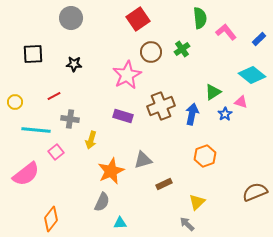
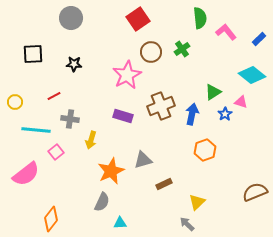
orange hexagon: moved 6 px up
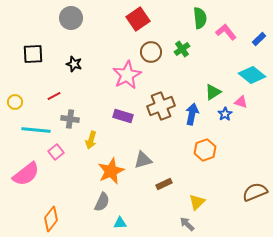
black star: rotated 14 degrees clockwise
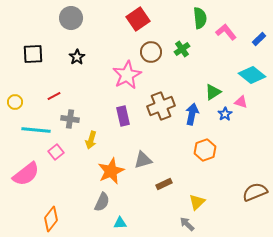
black star: moved 3 px right, 7 px up; rotated 21 degrees clockwise
purple rectangle: rotated 60 degrees clockwise
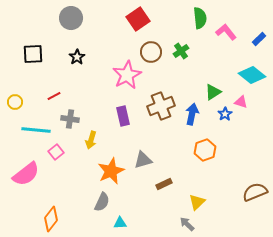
green cross: moved 1 px left, 2 px down
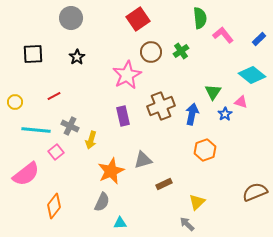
pink L-shape: moved 3 px left, 3 px down
green triangle: rotated 24 degrees counterclockwise
gray cross: moved 7 px down; rotated 18 degrees clockwise
orange diamond: moved 3 px right, 13 px up
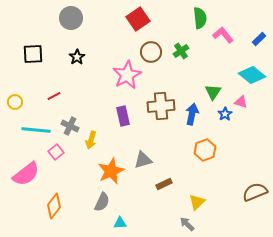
brown cross: rotated 16 degrees clockwise
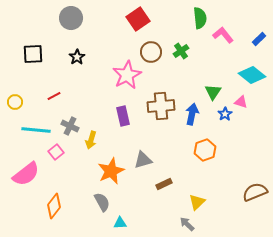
gray semicircle: rotated 54 degrees counterclockwise
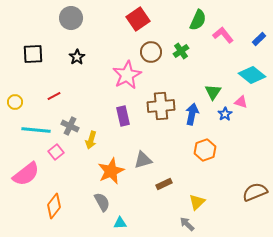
green semicircle: moved 2 px left, 2 px down; rotated 30 degrees clockwise
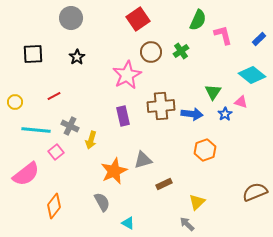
pink L-shape: rotated 25 degrees clockwise
blue arrow: rotated 85 degrees clockwise
orange star: moved 3 px right
cyan triangle: moved 8 px right; rotated 32 degrees clockwise
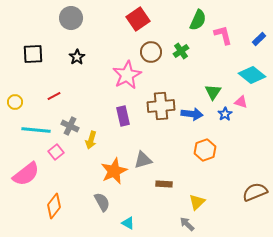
brown rectangle: rotated 28 degrees clockwise
